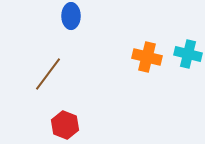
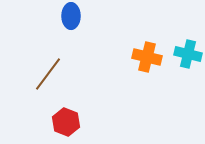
red hexagon: moved 1 px right, 3 px up
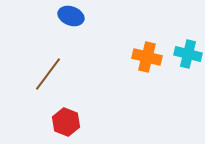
blue ellipse: rotated 70 degrees counterclockwise
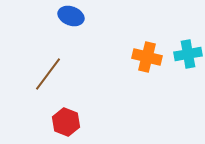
cyan cross: rotated 24 degrees counterclockwise
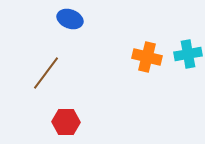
blue ellipse: moved 1 px left, 3 px down
brown line: moved 2 px left, 1 px up
red hexagon: rotated 20 degrees counterclockwise
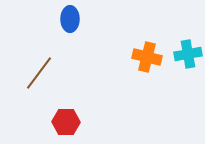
blue ellipse: rotated 70 degrees clockwise
brown line: moved 7 px left
